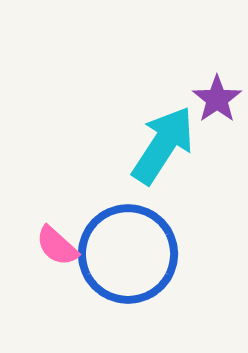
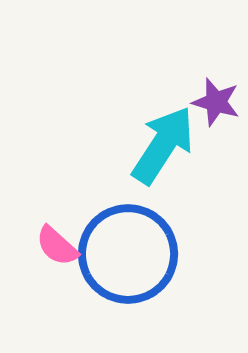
purple star: moved 1 px left, 3 px down; rotated 21 degrees counterclockwise
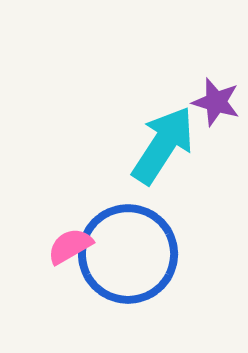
pink semicircle: moved 13 px right; rotated 108 degrees clockwise
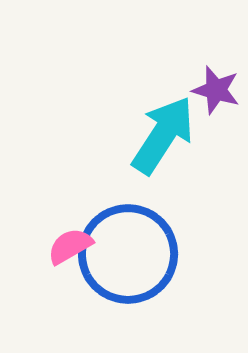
purple star: moved 12 px up
cyan arrow: moved 10 px up
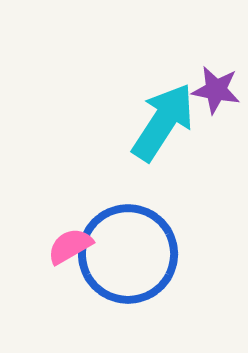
purple star: rotated 6 degrees counterclockwise
cyan arrow: moved 13 px up
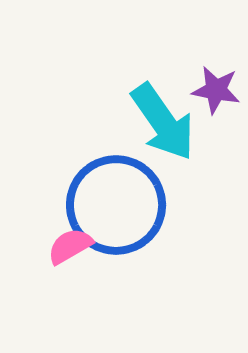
cyan arrow: rotated 112 degrees clockwise
blue circle: moved 12 px left, 49 px up
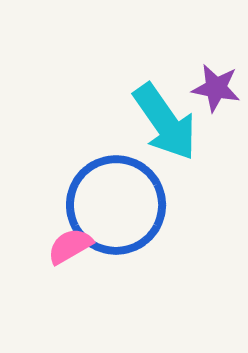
purple star: moved 2 px up
cyan arrow: moved 2 px right
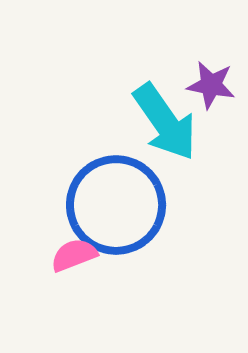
purple star: moved 5 px left, 3 px up
pink semicircle: moved 4 px right, 9 px down; rotated 9 degrees clockwise
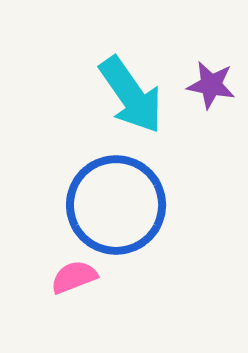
cyan arrow: moved 34 px left, 27 px up
pink semicircle: moved 22 px down
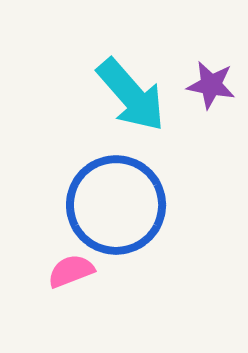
cyan arrow: rotated 6 degrees counterclockwise
pink semicircle: moved 3 px left, 6 px up
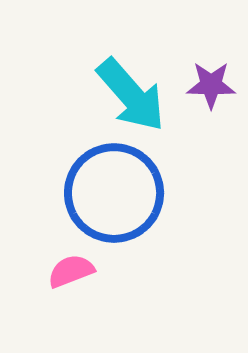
purple star: rotated 9 degrees counterclockwise
blue circle: moved 2 px left, 12 px up
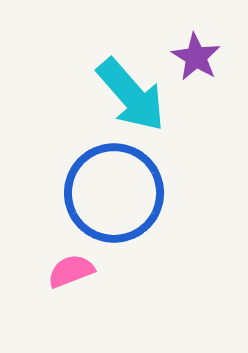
purple star: moved 15 px left, 28 px up; rotated 30 degrees clockwise
